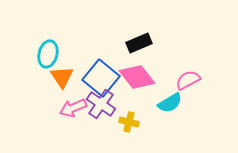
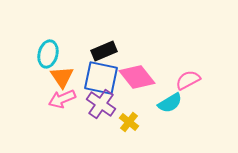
black rectangle: moved 35 px left, 8 px down
blue square: rotated 27 degrees counterclockwise
pink arrow: moved 11 px left, 9 px up
yellow cross: rotated 24 degrees clockwise
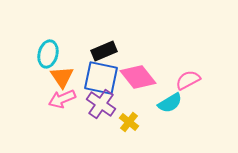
pink diamond: moved 1 px right
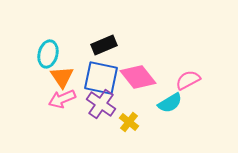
black rectangle: moved 6 px up
